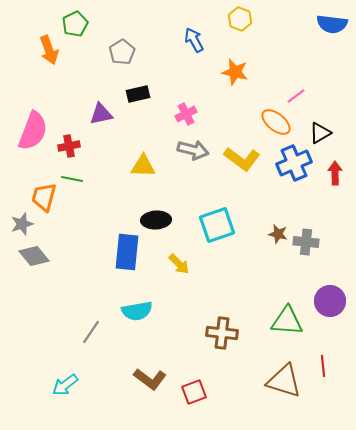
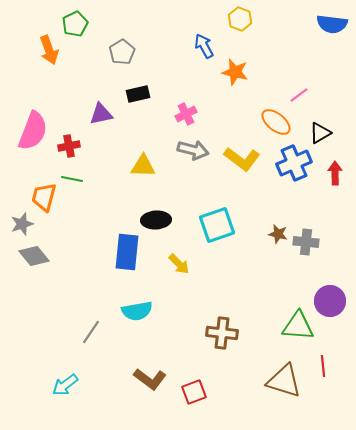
blue arrow: moved 10 px right, 6 px down
pink line: moved 3 px right, 1 px up
green triangle: moved 11 px right, 5 px down
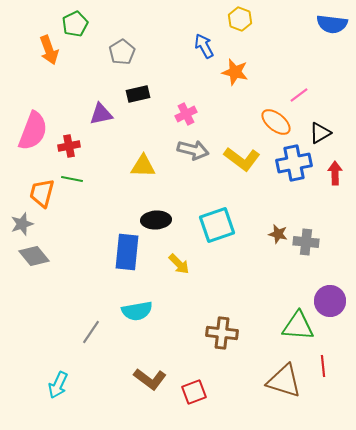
blue cross: rotated 12 degrees clockwise
orange trapezoid: moved 2 px left, 4 px up
cyan arrow: moved 7 px left; rotated 28 degrees counterclockwise
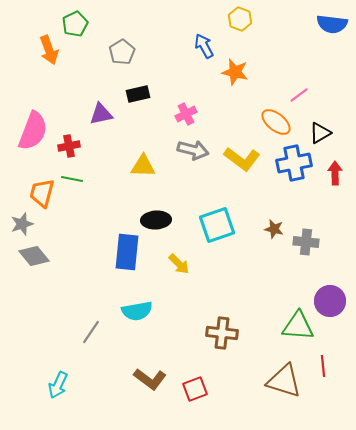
brown star: moved 4 px left, 5 px up
red square: moved 1 px right, 3 px up
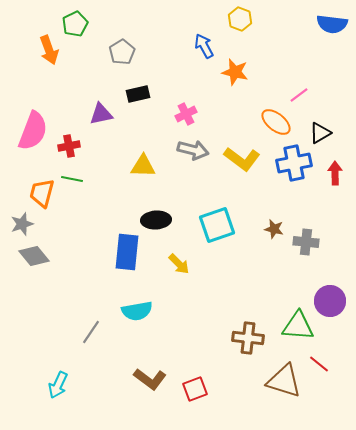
brown cross: moved 26 px right, 5 px down
red line: moved 4 px left, 2 px up; rotated 45 degrees counterclockwise
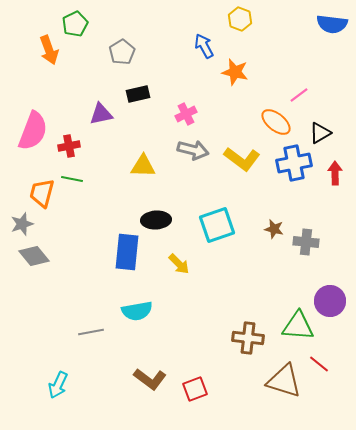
gray line: rotated 45 degrees clockwise
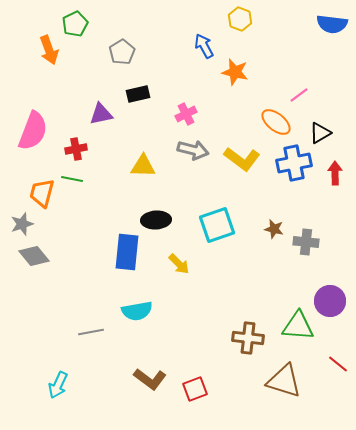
red cross: moved 7 px right, 3 px down
red line: moved 19 px right
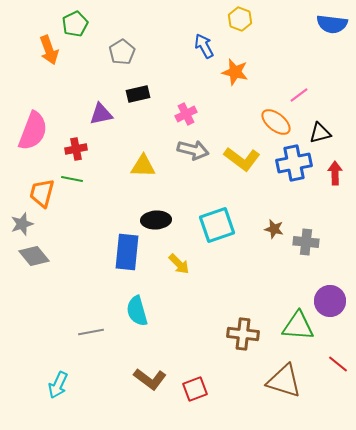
black triangle: rotated 15 degrees clockwise
cyan semicircle: rotated 84 degrees clockwise
brown cross: moved 5 px left, 4 px up
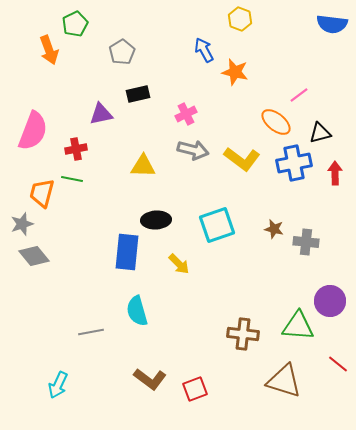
blue arrow: moved 4 px down
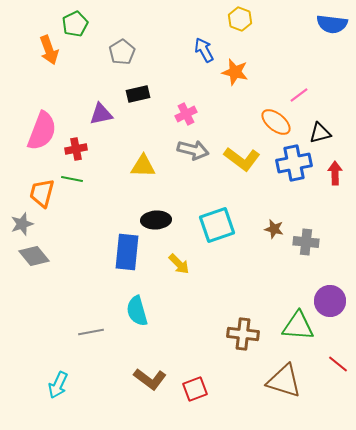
pink semicircle: moved 9 px right
